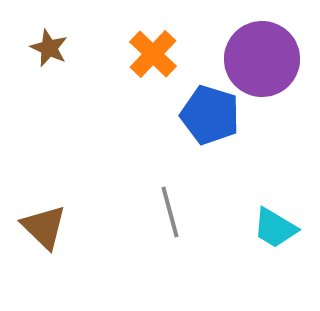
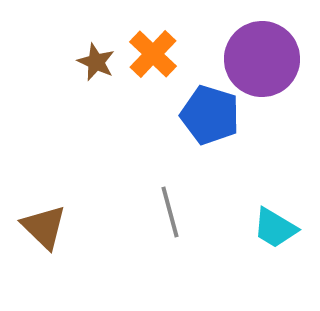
brown star: moved 47 px right, 14 px down
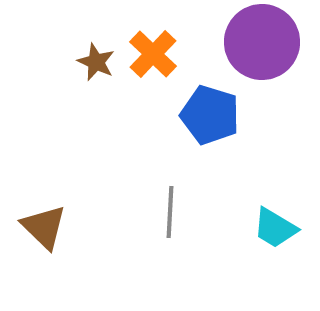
purple circle: moved 17 px up
gray line: rotated 18 degrees clockwise
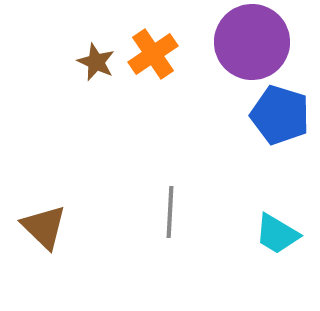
purple circle: moved 10 px left
orange cross: rotated 12 degrees clockwise
blue pentagon: moved 70 px right
cyan trapezoid: moved 2 px right, 6 px down
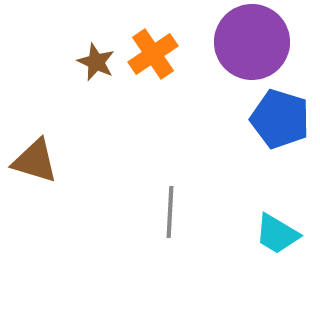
blue pentagon: moved 4 px down
brown triangle: moved 9 px left, 66 px up; rotated 27 degrees counterclockwise
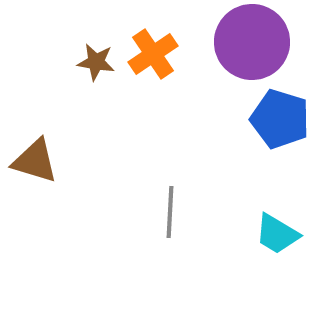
brown star: rotated 15 degrees counterclockwise
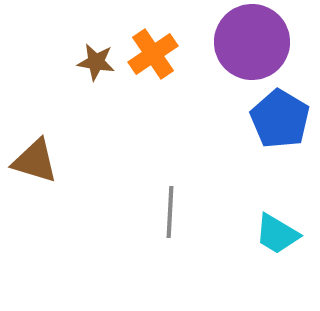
blue pentagon: rotated 14 degrees clockwise
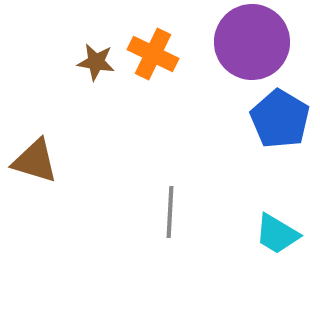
orange cross: rotated 30 degrees counterclockwise
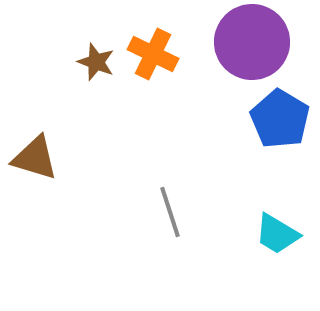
brown star: rotated 12 degrees clockwise
brown triangle: moved 3 px up
gray line: rotated 21 degrees counterclockwise
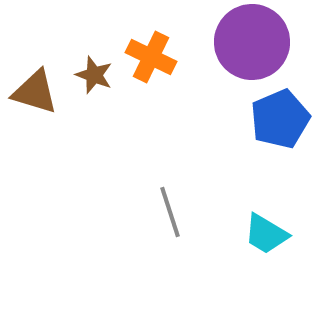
orange cross: moved 2 px left, 3 px down
brown star: moved 2 px left, 13 px down
blue pentagon: rotated 18 degrees clockwise
brown triangle: moved 66 px up
cyan trapezoid: moved 11 px left
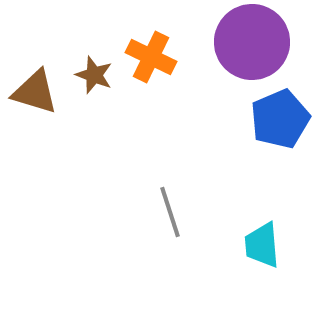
cyan trapezoid: moved 4 px left, 11 px down; rotated 54 degrees clockwise
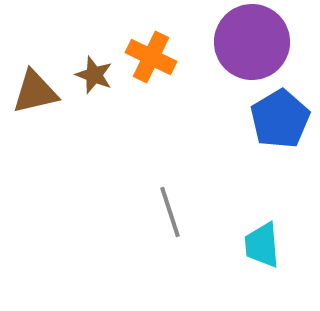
brown triangle: rotated 30 degrees counterclockwise
blue pentagon: rotated 8 degrees counterclockwise
